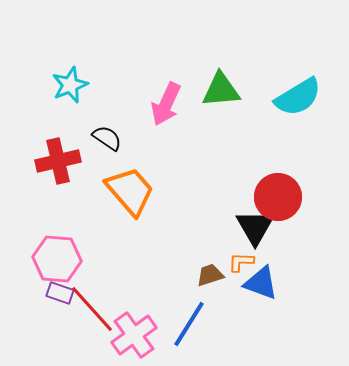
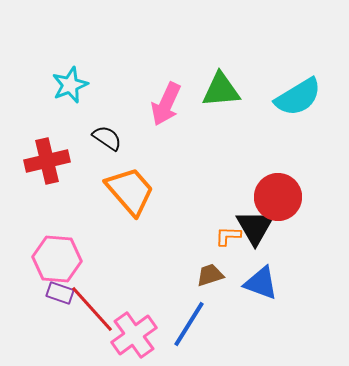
red cross: moved 11 px left
orange L-shape: moved 13 px left, 26 px up
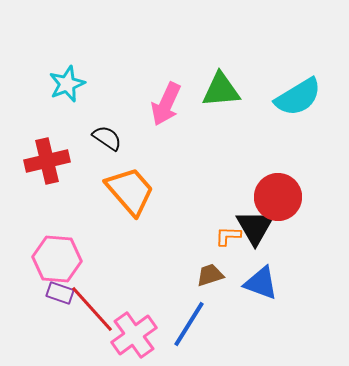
cyan star: moved 3 px left, 1 px up
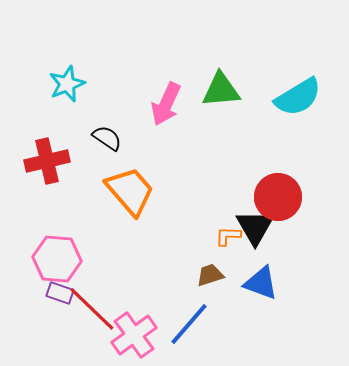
red line: rotated 4 degrees counterclockwise
blue line: rotated 9 degrees clockwise
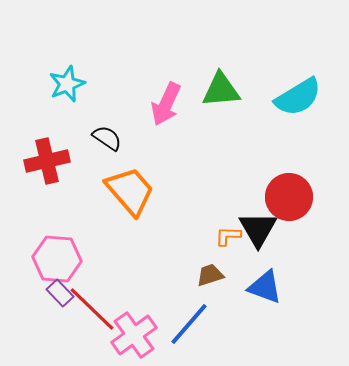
red circle: moved 11 px right
black triangle: moved 3 px right, 2 px down
blue triangle: moved 4 px right, 4 px down
purple rectangle: rotated 28 degrees clockwise
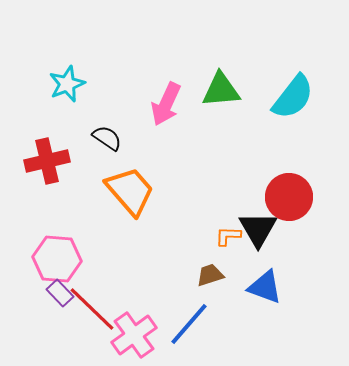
cyan semicircle: moved 5 px left; rotated 21 degrees counterclockwise
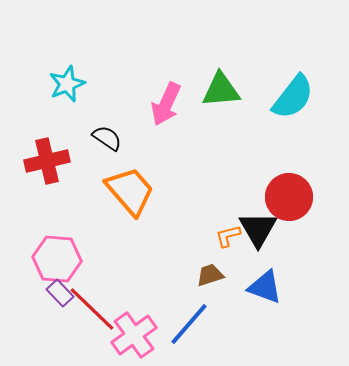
orange L-shape: rotated 16 degrees counterclockwise
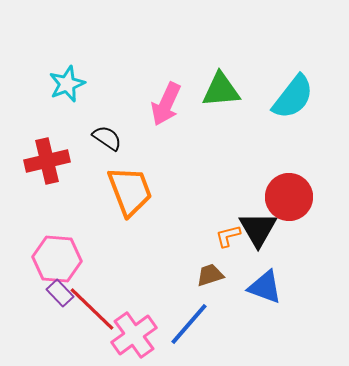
orange trapezoid: rotated 20 degrees clockwise
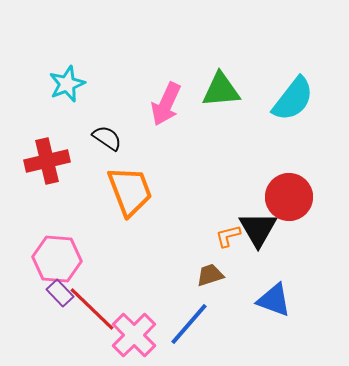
cyan semicircle: moved 2 px down
blue triangle: moved 9 px right, 13 px down
pink cross: rotated 9 degrees counterclockwise
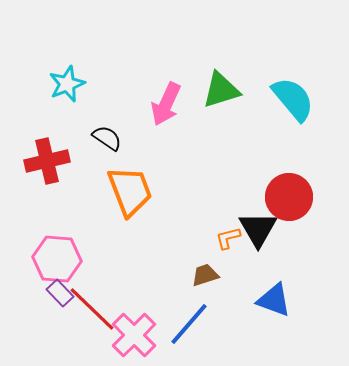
green triangle: rotated 12 degrees counterclockwise
cyan semicircle: rotated 78 degrees counterclockwise
orange L-shape: moved 2 px down
brown trapezoid: moved 5 px left
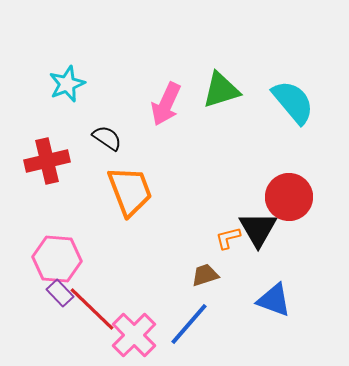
cyan semicircle: moved 3 px down
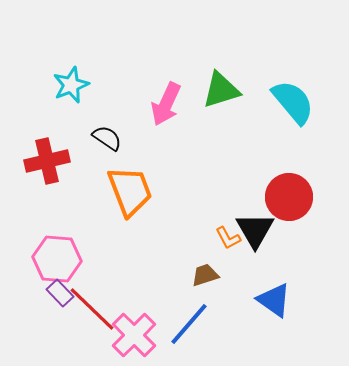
cyan star: moved 4 px right, 1 px down
black triangle: moved 3 px left, 1 px down
orange L-shape: rotated 104 degrees counterclockwise
blue triangle: rotated 15 degrees clockwise
